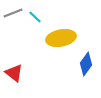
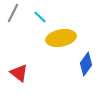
gray line: rotated 42 degrees counterclockwise
cyan line: moved 5 px right
red triangle: moved 5 px right
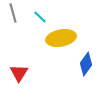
gray line: rotated 42 degrees counterclockwise
red triangle: rotated 24 degrees clockwise
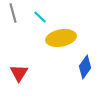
blue diamond: moved 1 px left, 3 px down
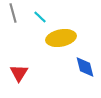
blue diamond: rotated 50 degrees counterclockwise
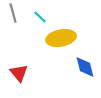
red triangle: rotated 12 degrees counterclockwise
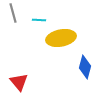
cyan line: moved 1 px left, 3 px down; rotated 40 degrees counterclockwise
blue diamond: rotated 30 degrees clockwise
red triangle: moved 9 px down
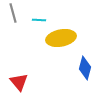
blue diamond: moved 1 px down
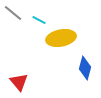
gray line: rotated 36 degrees counterclockwise
cyan line: rotated 24 degrees clockwise
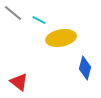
red triangle: rotated 12 degrees counterclockwise
